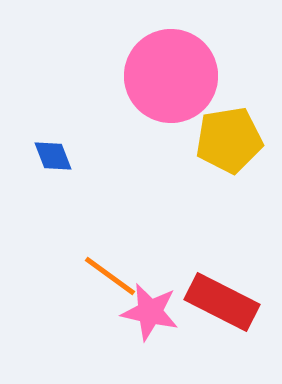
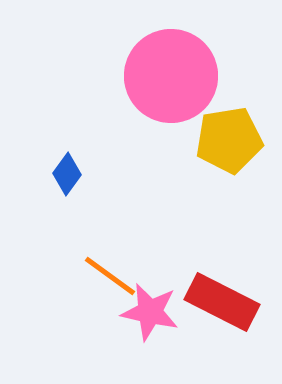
blue diamond: moved 14 px right, 18 px down; rotated 57 degrees clockwise
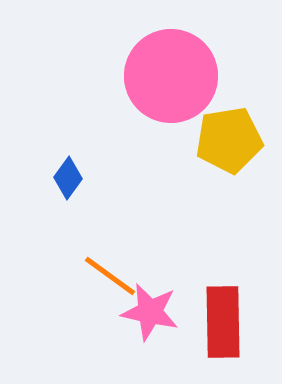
blue diamond: moved 1 px right, 4 px down
red rectangle: moved 1 px right, 20 px down; rotated 62 degrees clockwise
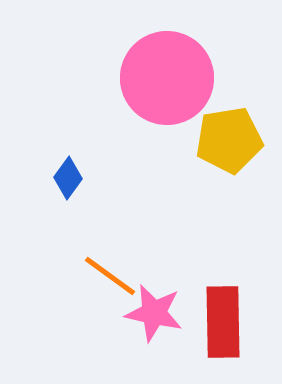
pink circle: moved 4 px left, 2 px down
pink star: moved 4 px right, 1 px down
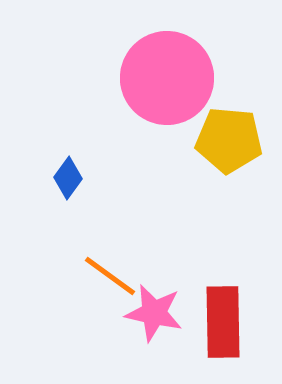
yellow pentagon: rotated 14 degrees clockwise
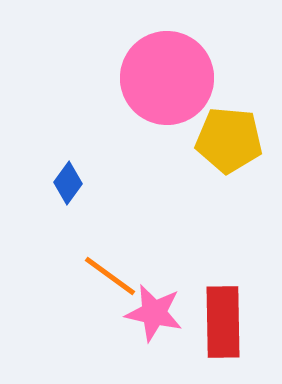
blue diamond: moved 5 px down
